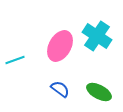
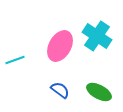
blue semicircle: moved 1 px down
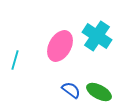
cyan line: rotated 54 degrees counterclockwise
blue semicircle: moved 11 px right
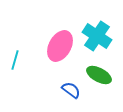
green ellipse: moved 17 px up
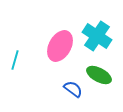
blue semicircle: moved 2 px right, 1 px up
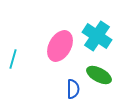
cyan line: moved 2 px left, 1 px up
blue semicircle: rotated 54 degrees clockwise
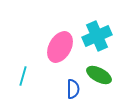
cyan cross: rotated 32 degrees clockwise
pink ellipse: moved 1 px down
cyan line: moved 10 px right, 17 px down
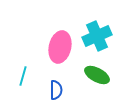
pink ellipse: rotated 16 degrees counterclockwise
green ellipse: moved 2 px left
blue semicircle: moved 17 px left, 1 px down
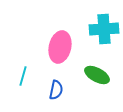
cyan cross: moved 7 px right, 7 px up; rotated 20 degrees clockwise
blue semicircle: rotated 12 degrees clockwise
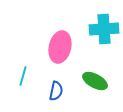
green ellipse: moved 2 px left, 6 px down
blue semicircle: moved 1 px down
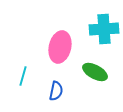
green ellipse: moved 9 px up
